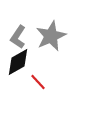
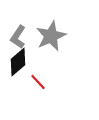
black diamond: rotated 12 degrees counterclockwise
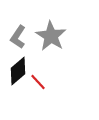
gray star: rotated 16 degrees counterclockwise
black diamond: moved 9 px down
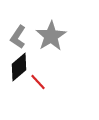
gray star: rotated 8 degrees clockwise
black diamond: moved 1 px right, 4 px up
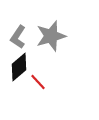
gray star: rotated 16 degrees clockwise
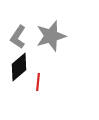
red line: rotated 48 degrees clockwise
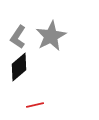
gray star: rotated 12 degrees counterclockwise
red line: moved 3 px left, 23 px down; rotated 72 degrees clockwise
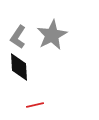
gray star: moved 1 px right, 1 px up
black diamond: rotated 52 degrees counterclockwise
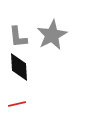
gray L-shape: rotated 40 degrees counterclockwise
red line: moved 18 px left, 1 px up
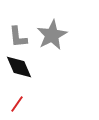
black diamond: rotated 20 degrees counterclockwise
red line: rotated 42 degrees counterclockwise
